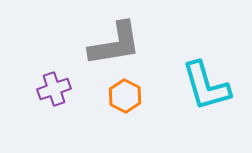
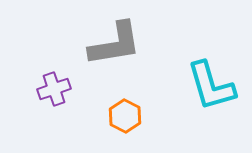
cyan L-shape: moved 5 px right
orange hexagon: moved 20 px down
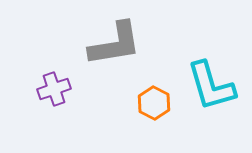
orange hexagon: moved 29 px right, 13 px up
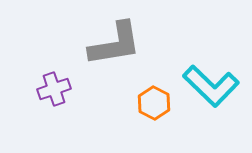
cyan L-shape: rotated 30 degrees counterclockwise
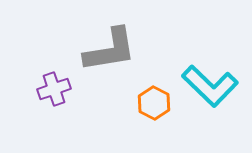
gray L-shape: moved 5 px left, 6 px down
cyan L-shape: moved 1 px left
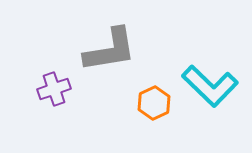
orange hexagon: rotated 8 degrees clockwise
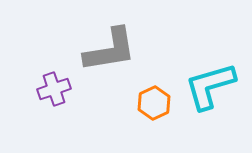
cyan L-shape: rotated 120 degrees clockwise
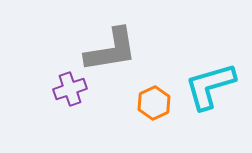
gray L-shape: moved 1 px right
purple cross: moved 16 px right
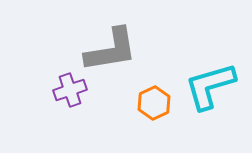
purple cross: moved 1 px down
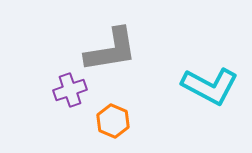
cyan L-shape: rotated 136 degrees counterclockwise
orange hexagon: moved 41 px left, 18 px down; rotated 12 degrees counterclockwise
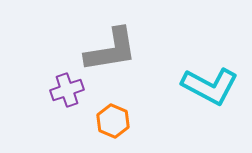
purple cross: moved 3 px left
